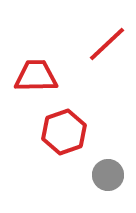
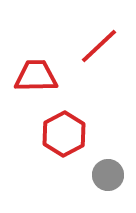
red line: moved 8 px left, 2 px down
red hexagon: moved 2 px down; rotated 9 degrees counterclockwise
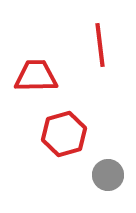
red line: moved 1 px right, 1 px up; rotated 54 degrees counterclockwise
red hexagon: rotated 12 degrees clockwise
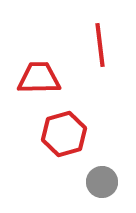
red trapezoid: moved 3 px right, 2 px down
gray circle: moved 6 px left, 7 px down
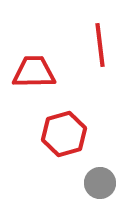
red trapezoid: moved 5 px left, 6 px up
gray circle: moved 2 px left, 1 px down
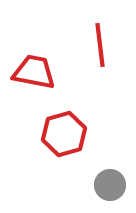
red trapezoid: rotated 12 degrees clockwise
gray circle: moved 10 px right, 2 px down
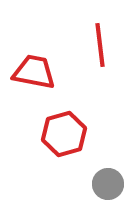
gray circle: moved 2 px left, 1 px up
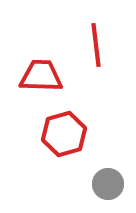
red line: moved 4 px left
red trapezoid: moved 7 px right, 4 px down; rotated 9 degrees counterclockwise
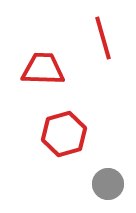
red line: moved 7 px right, 7 px up; rotated 9 degrees counterclockwise
red trapezoid: moved 2 px right, 7 px up
